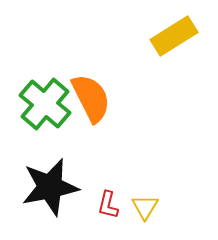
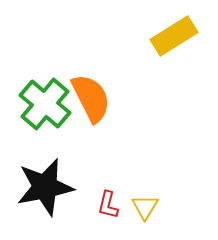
black star: moved 5 px left
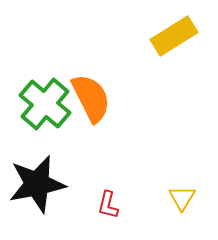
black star: moved 8 px left, 3 px up
yellow triangle: moved 37 px right, 9 px up
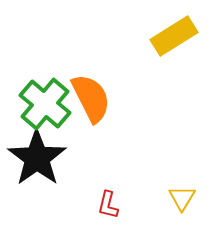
black star: moved 26 px up; rotated 24 degrees counterclockwise
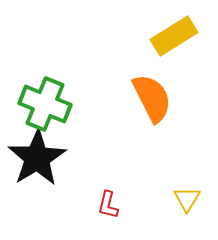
orange semicircle: moved 61 px right
green cross: rotated 18 degrees counterclockwise
black star: rotated 4 degrees clockwise
yellow triangle: moved 5 px right, 1 px down
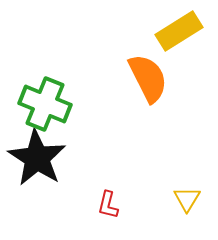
yellow rectangle: moved 5 px right, 5 px up
orange semicircle: moved 4 px left, 20 px up
black star: rotated 8 degrees counterclockwise
